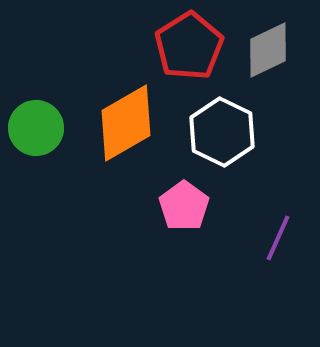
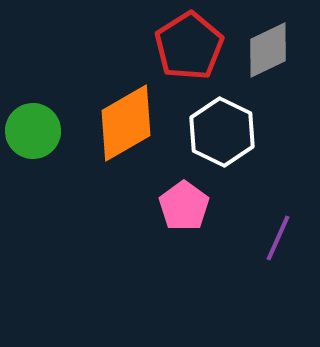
green circle: moved 3 px left, 3 px down
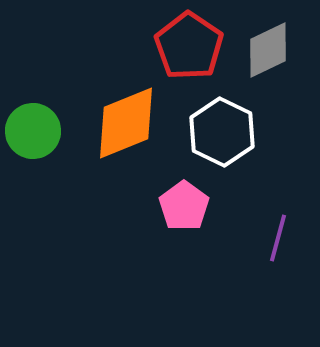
red pentagon: rotated 6 degrees counterclockwise
orange diamond: rotated 8 degrees clockwise
purple line: rotated 9 degrees counterclockwise
